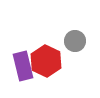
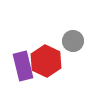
gray circle: moved 2 px left
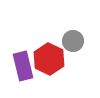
red hexagon: moved 3 px right, 2 px up
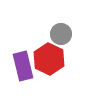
gray circle: moved 12 px left, 7 px up
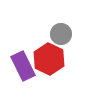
purple rectangle: rotated 12 degrees counterclockwise
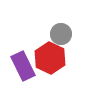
red hexagon: moved 1 px right, 1 px up
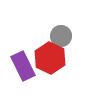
gray circle: moved 2 px down
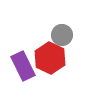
gray circle: moved 1 px right, 1 px up
